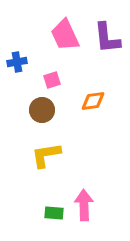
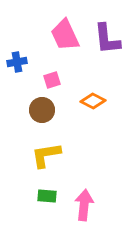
purple L-shape: moved 1 px down
orange diamond: rotated 35 degrees clockwise
pink arrow: rotated 8 degrees clockwise
green rectangle: moved 7 px left, 17 px up
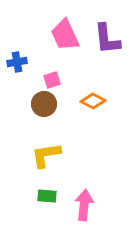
brown circle: moved 2 px right, 6 px up
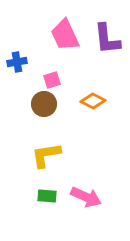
pink arrow: moved 2 px right, 8 px up; rotated 108 degrees clockwise
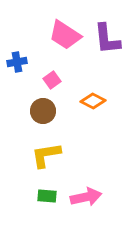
pink trapezoid: rotated 32 degrees counterclockwise
pink square: rotated 18 degrees counterclockwise
brown circle: moved 1 px left, 7 px down
pink arrow: rotated 36 degrees counterclockwise
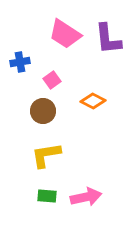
pink trapezoid: moved 1 px up
purple L-shape: moved 1 px right
blue cross: moved 3 px right
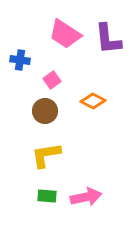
blue cross: moved 2 px up; rotated 18 degrees clockwise
brown circle: moved 2 px right
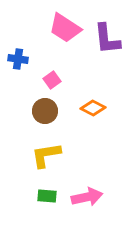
pink trapezoid: moved 6 px up
purple L-shape: moved 1 px left
blue cross: moved 2 px left, 1 px up
orange diamond: moved 7 px down
pink arrow: moved 1 px right
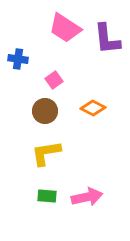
pink square: moved 2 px right
yellow L-shape: moved 2 px up
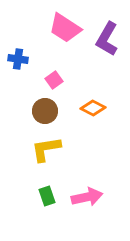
purple L-shape: rotated 36 degrees clockwise
yellow L-shape: moved 4 px up
green rectangle: rotated 66 degrees clockwise
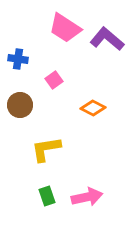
purple L-shape: rotated 100 degrees clockwise
brown circle: moved 25 px left, 6 px up
